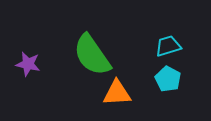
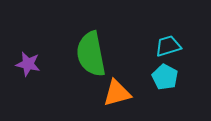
green semicircle: moved 1 px left, 1 px up; rotated 24 degrees clockwise
cyan pentagon: moved 3 px left, 2 px up
orange triangle: rotated 12 degrees counterclockwise
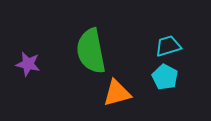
green semicircle: moved 3 px up
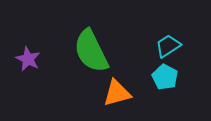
cyan trapezoid: rotated 16 degrees counterclockwise
green semicircle: rotated 15 degrees counterclockwise
purple star: moved 5 px up; rotated 15 degrees clockwise
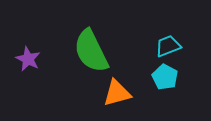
cyan trapezoid: rotated 12 degrees clockwise
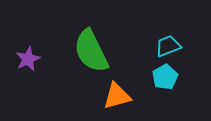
purple star: rotated 20 degrees clockwise
cyan pentagon: rotated 15 degrees clockwise
orange triangle: moved 3 px down
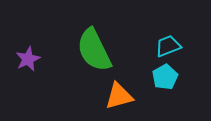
green semicircle: moved 3 px right, 1 px up
orange triangle: moved 2 px right
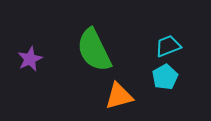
purple star: moved 2 px right
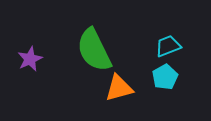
orange triangle: moved 8 px up
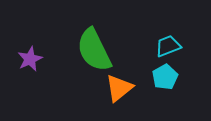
orange triangle: rotated 24 degrees counterclockwise
